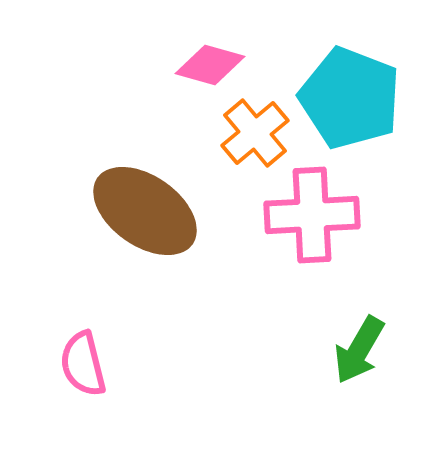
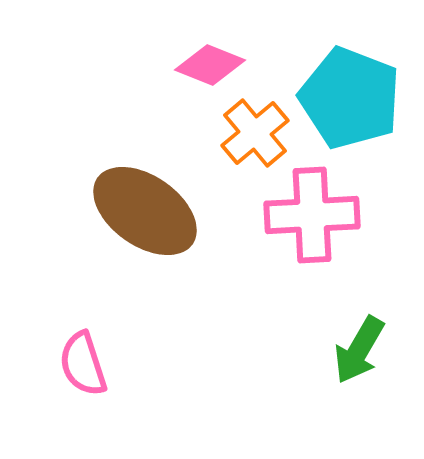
pink diamond: rotated 6 degrees clockwise
pink semicircle: rotated 4 degrees counterclockwise
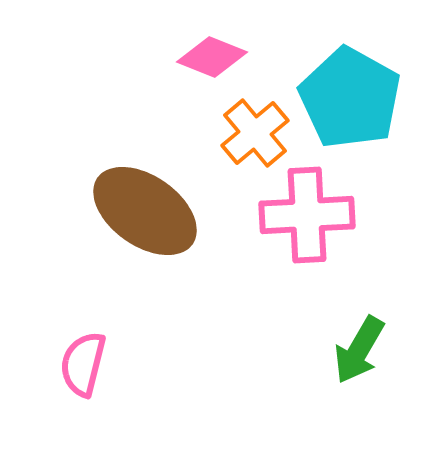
pink diamond: moved 2 px right, 8 px up
cyan pentagon: rotated 8 degrees clockwise
pink cross: moved 5 px left
pink semicircle: rotated 32 degrees clockwise
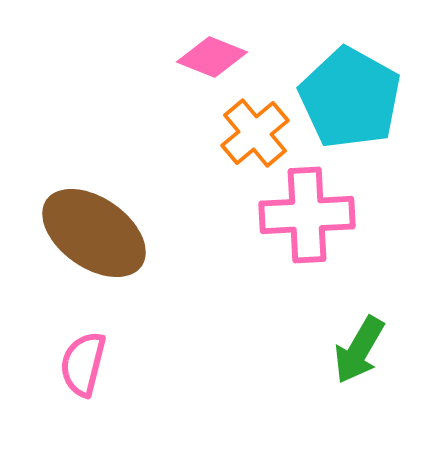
brown ellipse: moved 51 px left, 22 px down
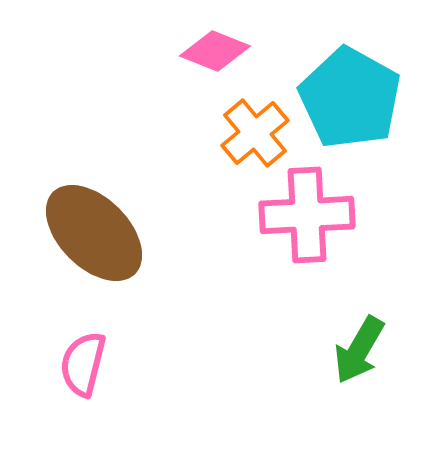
pink diamond: moved 3 px right, 6 px up
brown ellipse: rotated 10 degrees clockwise
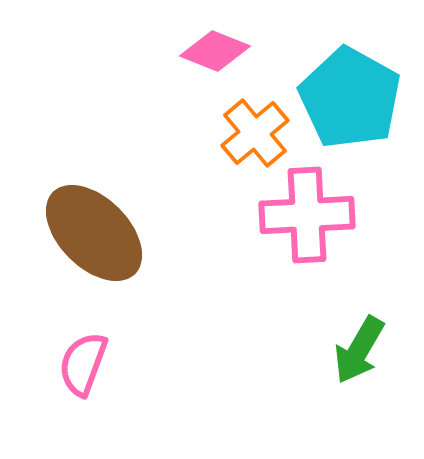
pink semicircle: rotated 6 degrees clockwise
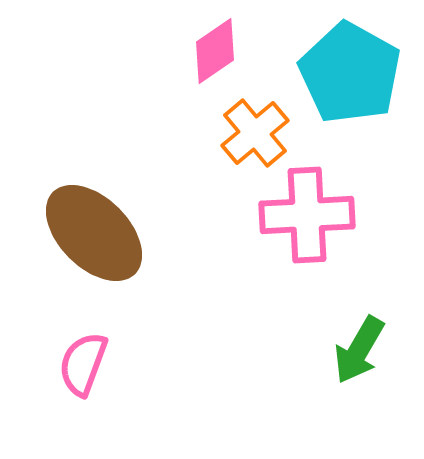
pink diamond: rotated 56 degrees counterclockwise
cyan pentagon: moved 25 px up
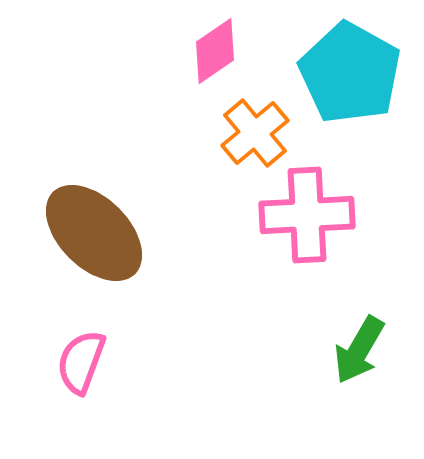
pink semicircle: moved 2 px left, 2 px up
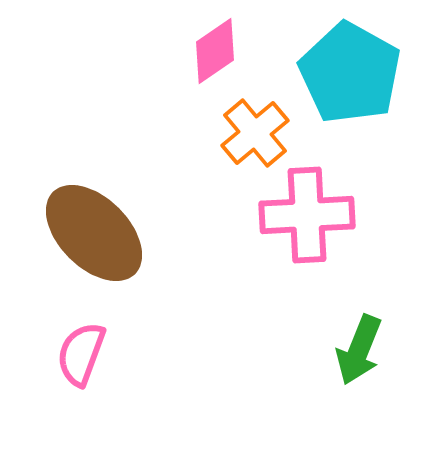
green arrow: rotated 8 degrees counterclockwise
pink semicircle: moved 8 px up
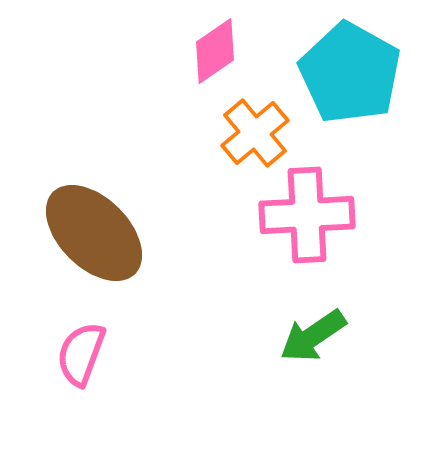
green arrow: moved 46 px left, 14 px up; rotated 34 degrees clockwise
